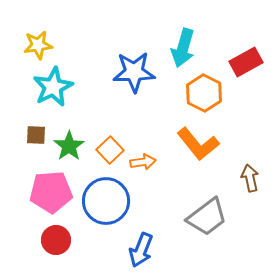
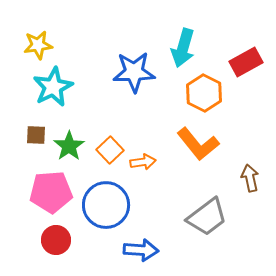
blue circle: moved 4 px down
blue arrow: rotated 108 degrees counterclockwise
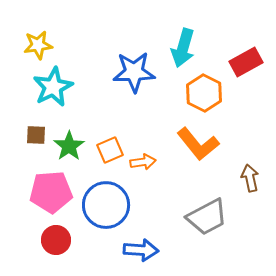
orange square: rotated 20 degrees clockwise
gray trapezoid: rotated 9 degrees clockwise
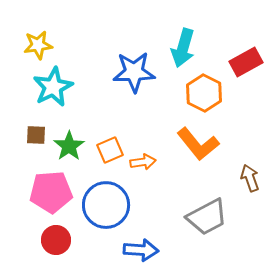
brown arrow: rotated 8 degrees counterclockwise
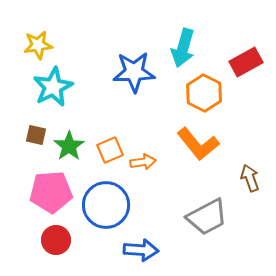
brown square: rotated 10 degrees clockwise
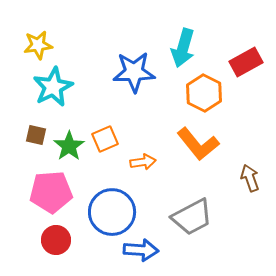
orange square: moved 5 px left, 11 px up
blue circle: moved 6 px right, 7 px down
gray trapezoid: moved 15 px left
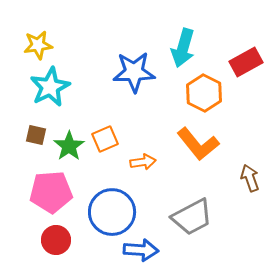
cyan star: moved 3 px left
